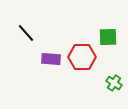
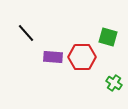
green square: rotated 18 degrees clockwise
purple rectangle: moved 2 px right, 2 px up
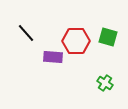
red hexagon: moved 6 px left, 16 px up
green cross: moved 9 px left
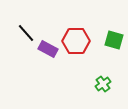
green square: moved 6 px right, 3 px down
purple rectangle: moved 5 px left, 8 px up; rotated 24 degrees clockwise
green cross: moved 2 px left, 1 px down; rotated 21 degrees clockwise
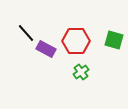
purple rectangle: moved 2 px left
green cross: moved 22 px left, 12 px up
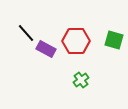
green cross: moved 8 px down
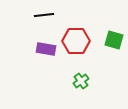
black line: moved 18 px right, 18 px up; rotated 54 degrees counterclockwise
purple rectangle: rotated 18 degrees counterclockwise
green cross: moved 1 px down
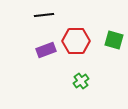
purple rectangle: moved 1 px down; rotated 30 degrees counterclockwise
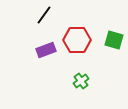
black line: rotated 48 degrees counterclockwise
red hexagon: moved 1 px right, 1 px up
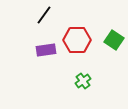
green square: rotated 18 degrees clockwise
purple rectangle: rotated 12 degrees clockwise
green cross: moved 2 px right
